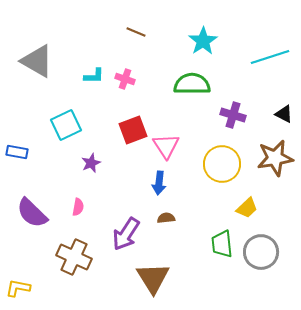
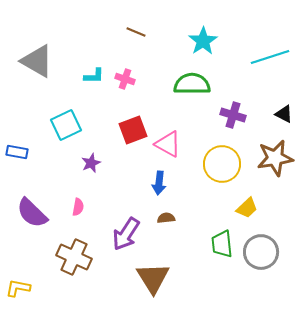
pink triangle: moved 2 px right, 2 px up; rotated 28 degrees counterclockwise
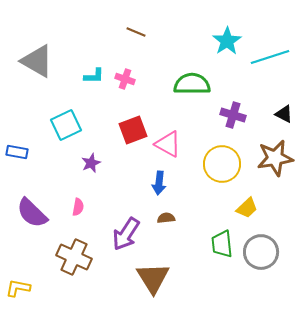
cyan star: moved 24 px right
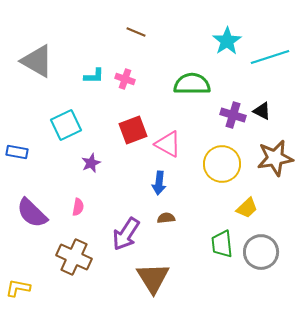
black triangle: moved 22 px left, 3 px up
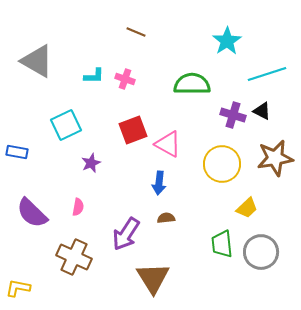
cyan line: moved 3 px left, 17 px down
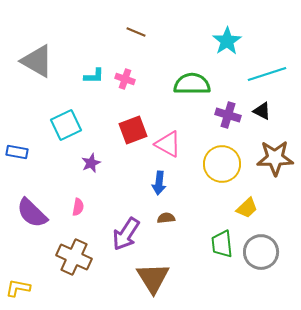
purple cross: moved 5 px left
brown star: rotated 9 degrees clockwise
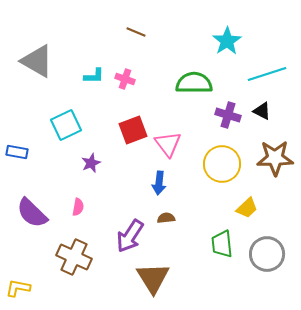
green semicircle: moved 2 px right, 1 px up
pink triangle: rotated 24 degrees clockwise
purple arrow: moved 4 px right, 2 px down
gray circle: moved 6 px right, 2 px down
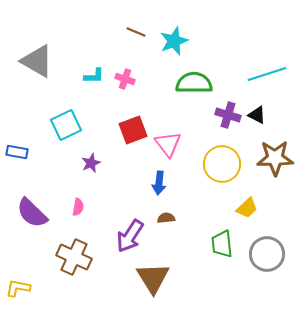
cyan star: moved 53 px left; rotated 12 degrees clockwise
black triangle: moved 5 px left, 4 px down
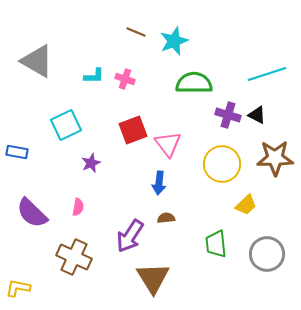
yellow trapezoid: moved 1 px left, 3 px up
green trapezoid: moved 6 px left
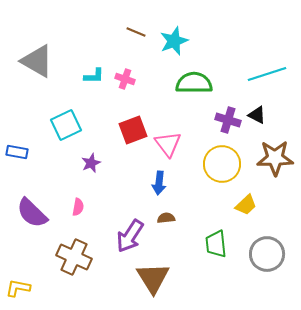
purple cross: moved 5 px down
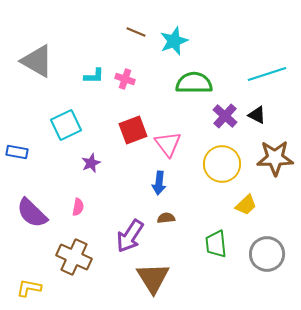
purple cross: moved 3 px left, 4 px up; rotated 25 degrees clockwise
yellow L-shape: moved 11 px right
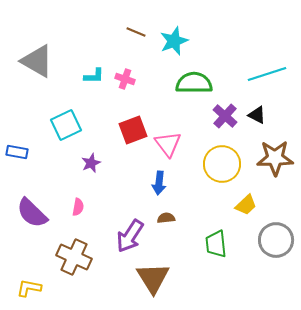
gray circle: moved 9 px right, 14 px up
